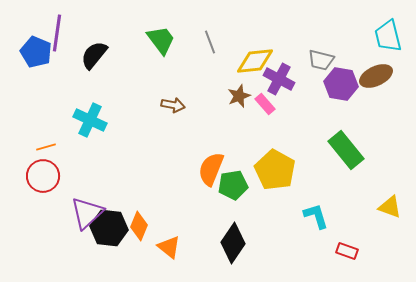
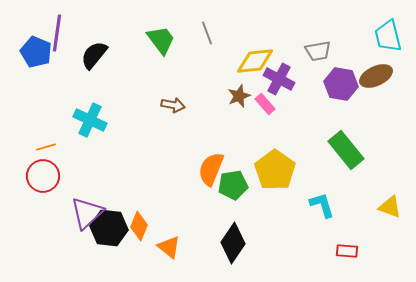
gray line: moved 3 px left, 9 px up
gray trapezoid: moved 3 px left, 9 px up; rotated 24 degrees counterclockwise
yellow pentagon: rotated 6 degrees clockwise
cyan L-shape: moved 6 px right, 11 px up
red rectangle: rotated 15 degrees counterclockwise
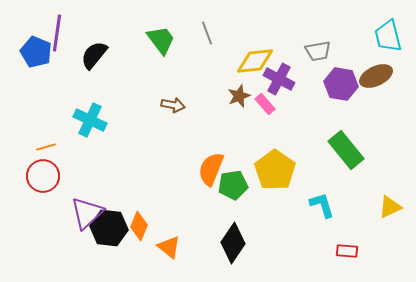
yellow triangle: rotated 45 degrees counterclockwise
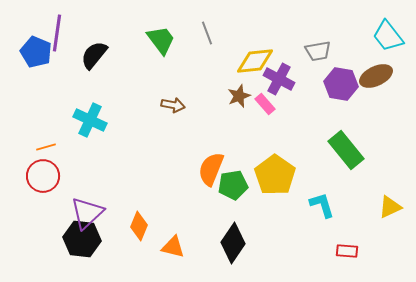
cyan trapezoid: rotated 24 degrees counterclockwise
yellow pentagon: moved 5 px down
black hexagon: moved 27 px left, 11 px down
orange triangle: moved 4 px right; rotated 25 degrees counterclockwise
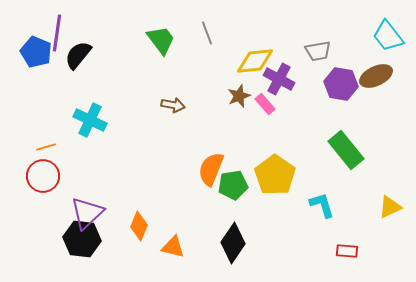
black semicircle: moved 16 px left
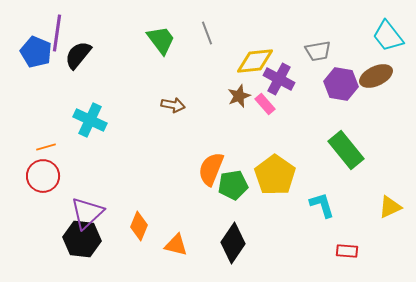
orange triangle: moved 3 px right, 2 px up
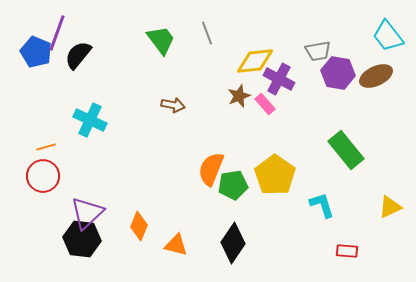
purple line: rotated 12 degrees clockwise
purple hexagon: moved 3 px left, 11 px up
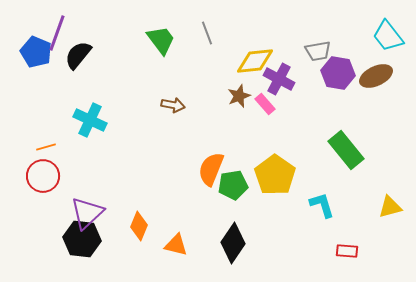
yellow triangle: rotated 10 degrees clockwise
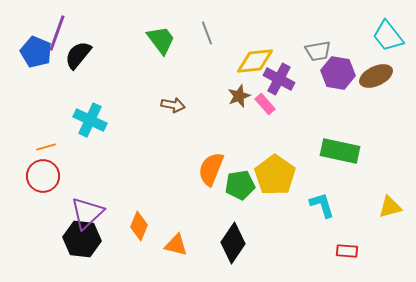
green rectangle: moved 6 px left, 1 px down; rotated 39 degrees counterclockwise
green pentagon: moved 7 px right
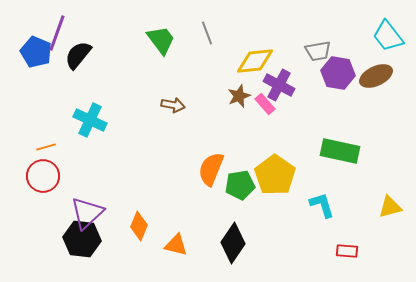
purple cross: moved 6 px down
